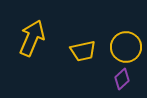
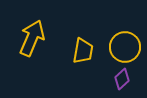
yellow circle: moved 1 px left
yellow trapezoid: rotated 68 degrees counterclockwise
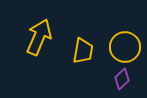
yellow arrow: moved 7 px right, 1 px up
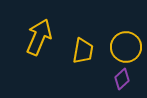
yellow circle: moved 1 px right
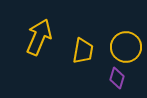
purple diamond: moved 5 px left, 1 px up; rotated 30 degrees counterclockwise
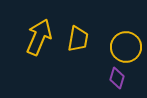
yellow trapezoid: moved 5 px left, 12 px up
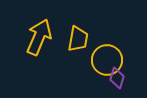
yellow circle: moved 19 px left, 13 px down
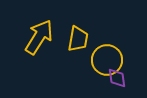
yellow arrow: rotated 9 degrees clockwise
purple diamond: rotated 25 degrees counterclockwise
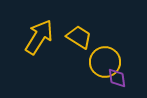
yellow trapezoid: moved 1 px right, 2 px up; rotated 68 degrees counterclockwise
yellow circle: moved 2 px left, 2 px down
